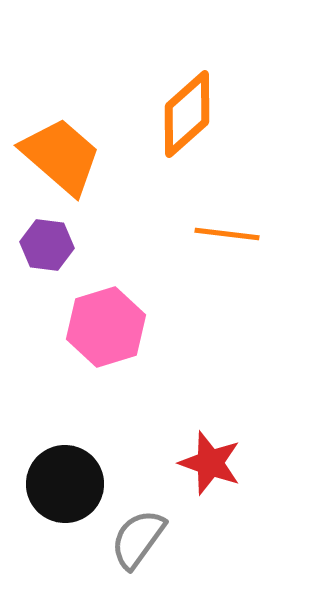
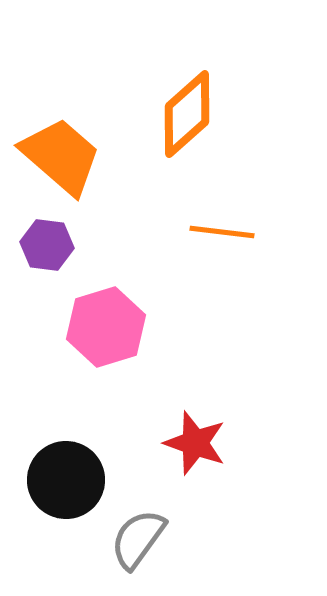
orange line: moved 5 px left, 2 px up
red star: moved 15 px left, 20 px up
black circle: moved 1 px right, 4 px up
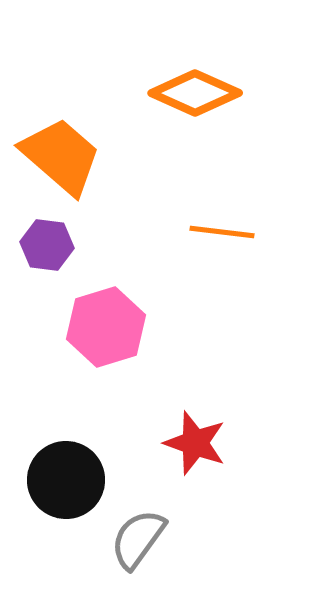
orange diamond: moved 8 px right, 21 px up; rotated 66 degrees clockwise
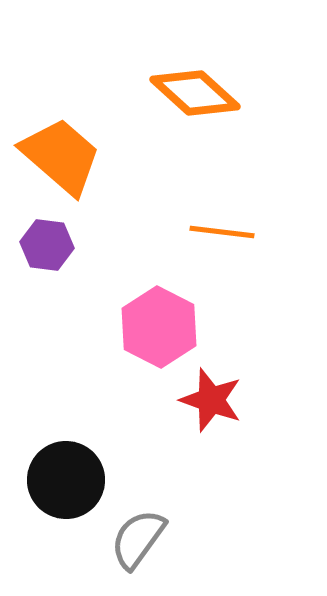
orange diamond: rotated 18 degrees clockwise
pink hexagon: moved 53 px right; rotated 16 degrees counterclockwise
red star: moved 16 px right, 43 px up
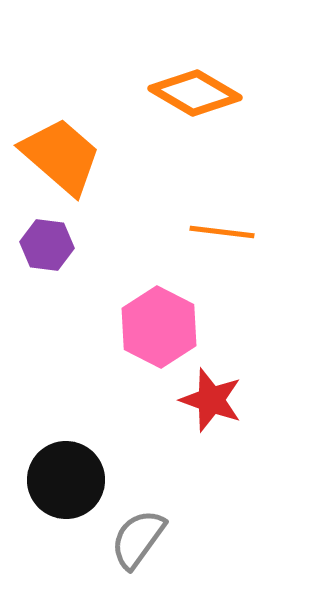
orange diamond: rotated 12 degrees counterclockwise
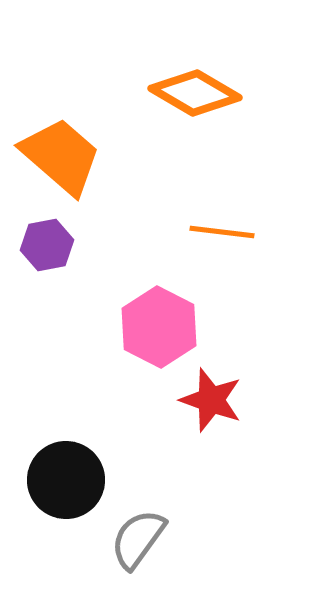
purple hexagon: rotated 18 degrees counterclockwise
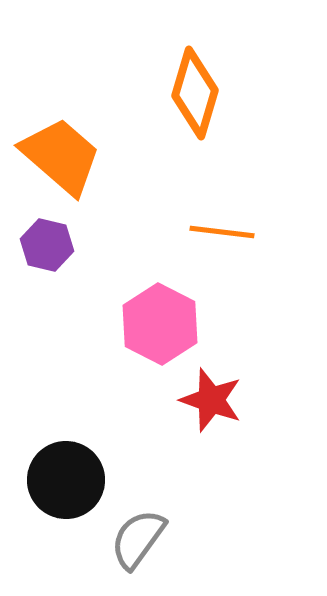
orange diamond: rotated 76 degrees clockwise
purple hexagon: rotated 24 degrees clockwise
pink hexagon: moved 1 px right, 3 px up
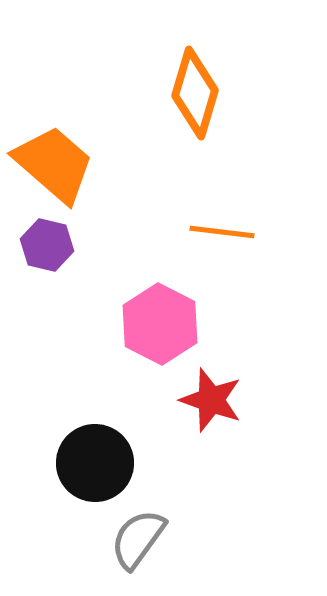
orange trapezoid: moved 7 px left, 8 px down
black circle: moved 29 px right, 17 px up
